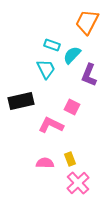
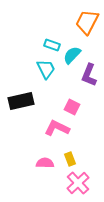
pink L-shape: moved 6 px right, 3 px down
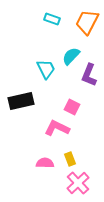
cyan rectangle: moved 26 px up
cyan semicircle: moved 1 px left, 1 px down
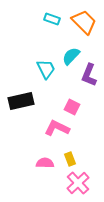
orange trapezoid: moved 3 px left; rotated 108 degrees clockwise
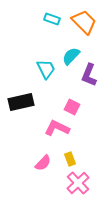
black rectangle: moved 1 px down
pink semicircle: moved 2 px left; rotated 132 degrees clockwise
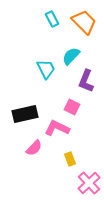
cyan rectangle: rotated 42 degrees clockwise
purple L-shape: moved 3 px left, 6 px down
black rectangle: moved 4 px right, 12 px down
pink semicircle: moved 9 px left, 15 px up
pink cross: moved 11 px right
